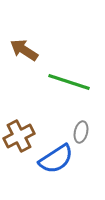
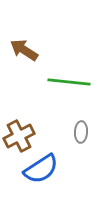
green line: rotated 12 degrees counterclockwise
gray ellipse: rotated 10 degrees counterclockwise
blue semicircle: moved 15 px left, 10 px down
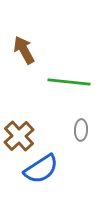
brown arrow: rotated 28 degrees clockwise
gray ellipse: moved 2 px up
brown cross: rotated 16 degrees counterclockwise
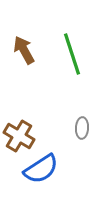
green line: moved 3 px right, 28 px up; rotated 66 degrees clockwise
gray ellipse: moved 1 px right, 2 px up
brown cross: rotated 16 degrees counterclockwise
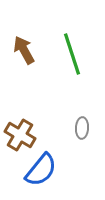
brown cross: moved 1 px right, 1 px up
blue semicircle: moved 1 px down; rotated 18 degrees counterclockwise
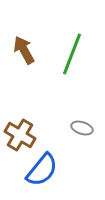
green line: rotated 39 degrees clockwise
gray ellipse: rotated 75 degrees counterclockwise
blue semicircle: moved 1 px right
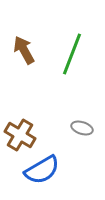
blue semicircle: rotated 21 degrees clockwise
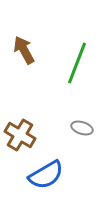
green line: moved 5 px right, 9 px down
blue semicircle: moved 4 px right, 5 px down
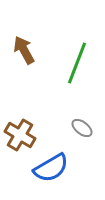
gray ellipse: rotated 20 degrees clockwise
blue semicircle: moved 5 px right, 7 px up
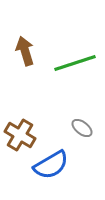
brown arrow: moved 1 px right, 1 px down; rotated 12 degrees clockwise
green line: moved 2 px left; rotated 51 degrees clockwise
blue semicircle: moved 3 px up
